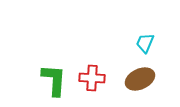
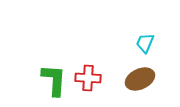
red cross: moved 4 px left
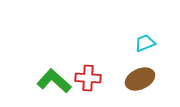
cyan trapezoid: rotated 45 degrees clockwise
green L-shape: moved 1 px down; rotated 52 degrees counterclockwise
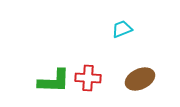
cyan trapezoid: moved 23 px left, 14 px up
green L-shape: rotated 140 degrees clockwise
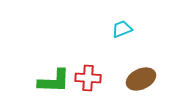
brown ellipse: moved 1 px right
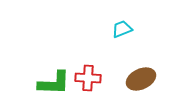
green L-shape: moved 2 px down
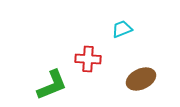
red cross: moved 19 px up
green L-shape: moved 2 px left, 2 px down; rotated 24 degrees counterclockwise
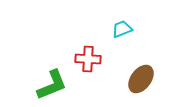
brown ellipse: rotated 28 degrees counterclockwise
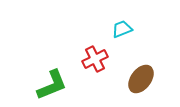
red cross: moved 7 px right; rotated 30 degrees counterclockwise
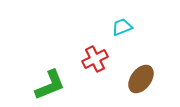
cyan trapezoid: moved 2 px up
green L-shape: moved 2 px left
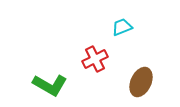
brown ellipse: moved 3 px down; rotated 12 degrees counterclockwise
green L-shape: rotated 52 degrees clockwise
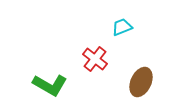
red cross: rotated 25 degrees counterclockwise
